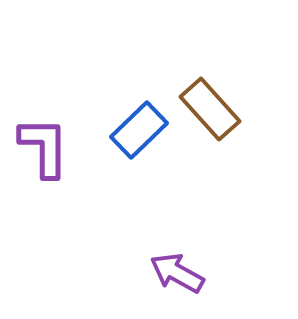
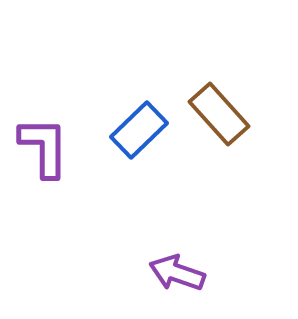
brown rectangle: moved 9 px right, 5 px down
purple arrow: rotated 10 degrees counterclockwise
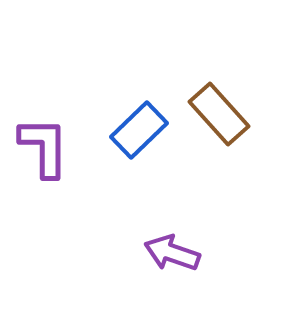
purple arrow: moved 5 px left, 20 px up
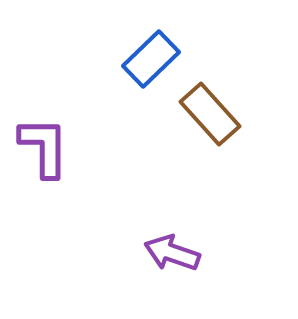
brown rectangle: moved 9 px left
blue rectangle: moved 12 px right, 71 px up
